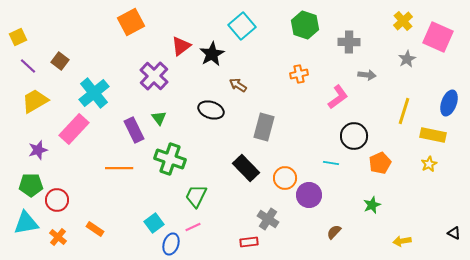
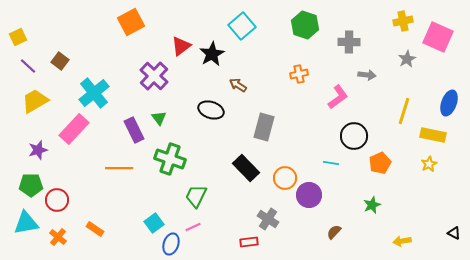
yellow cross at (403, 21): rotated 30 degrees clockwise
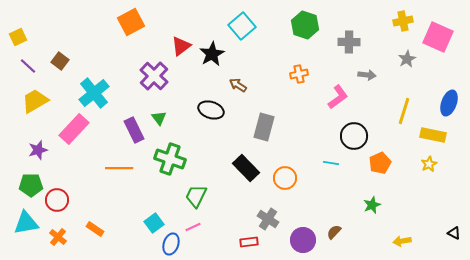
purple circle at (309, 195): moved 6 px left, 45 px down
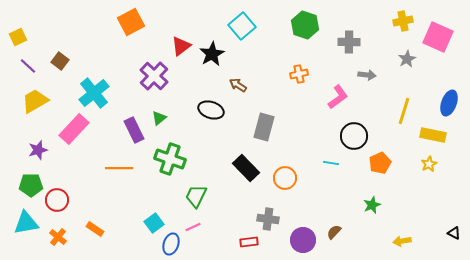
green triangle at (159, 118): rotated 28 degrees clockwise
gray cross at (268, 219): rotated 25 degrees counterclockwise
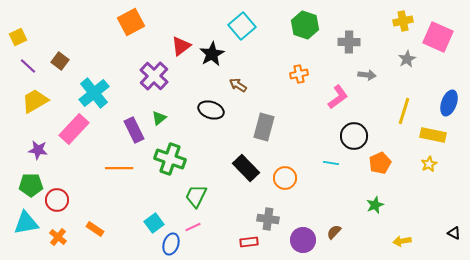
purple star at (38, 150): rotated 24 degrees clockwise
green star at (372, 205): moved 3 px right
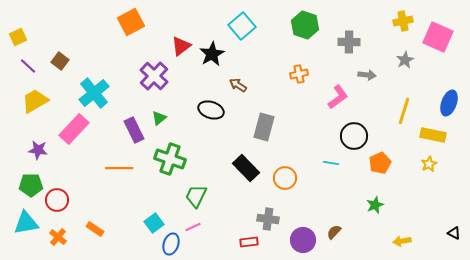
gray star at (407, 59): moved 2 px left, 1 px down
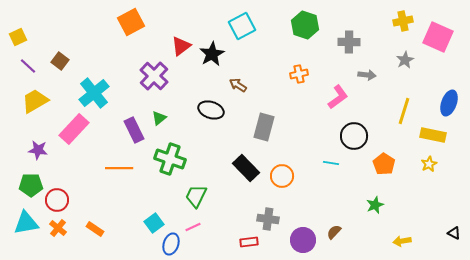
cyan square at (242, 26): rotated 12 degrees clockwise
orange pentagon at (380, 163): moved 4 px right, 1 px down; rotated 15 degrees counterclockwise
orange circle at (285, 178): moved 3 px left, 2 px up
orange cross at (58, 237): moved 9 px up
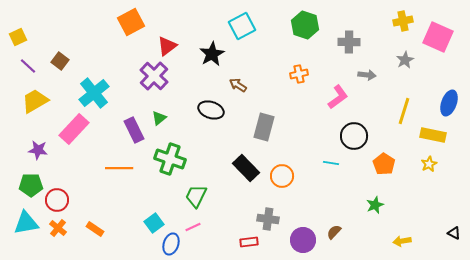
red triangle at (181, 46): moved 14 px left
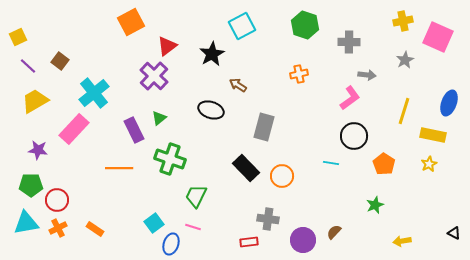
pink L-shape at (338, 97): moved 12 px right, 1 px down
pink line at (193, 227): rotated 42 degrees clockwise
orange cross at (58, 228): rotated 24 degrees clockwise
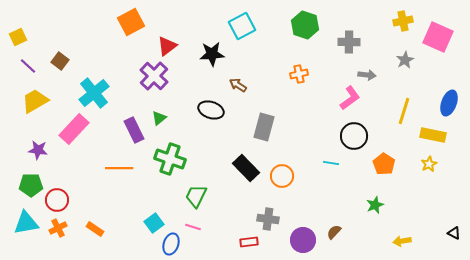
black star at (212, 54): rotated 25 degrees clockwise
